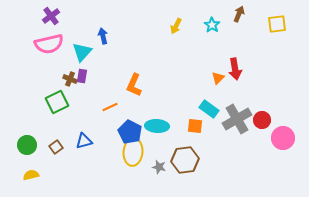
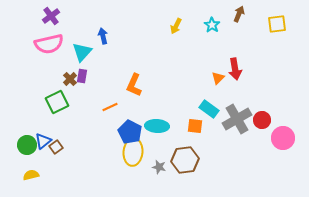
brown cross: rotated 24 degrees clockwise
blue triangle: moved 41 px left; rotated 24 degrees counterclockwise
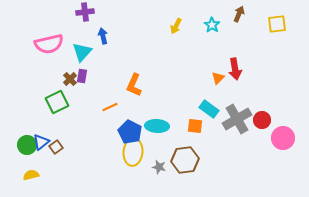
purple cross: moved 34 px right, 4 px up; rotated 30 degrees clockwise
blue triangle: moved 2 px left, 1 px down
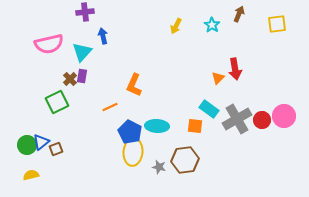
pink circle: moved 1 px right, 22 px up
brown square: moved 2 px down; rotated 16 degrees clockwise
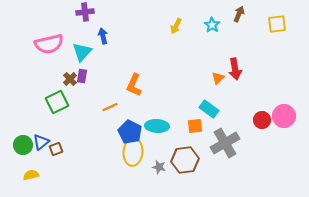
gray cross: moved 12 px left, 24 px down
orange square: rotated 14 degrees counterclockwise
green circle: moved 4 px left
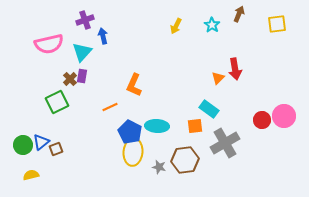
purple cross: moved 8 px down; rotated 12 degrees counterclockwise
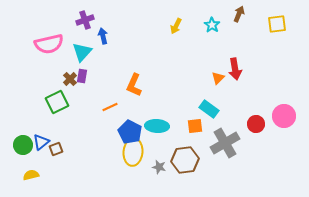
red circle: moved 6 px left, 4 px down
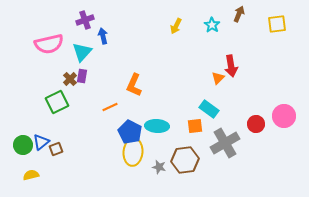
red arrow: moved 4 px left, 3 px up
